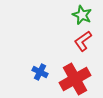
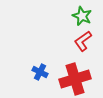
green star: moved 1 px down
red cross: rotated 12 degrees clockwise
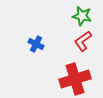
green star: rotated 12 degrees counterclockwise
blue cross: moved 4 px left, 28 px up
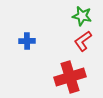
blue cross: moved 9 px left, 3 px up; rotated 28 degrees counterclockwise
red cross: moved 5 px left, 2 px up
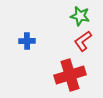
green star: moved 2 px left
red cross: moved 2 px up
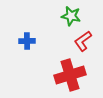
green star: moved 9 px left
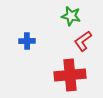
red cross: rotated 12 degrees clockwise
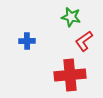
green star: moved 1 px down
red L-shape: moved 1 px right
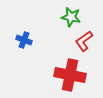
blue cross: moved 3 px left, 1 px up; rotated 21 degrees clockwise
red cross: rotated 16 degrees clockwise
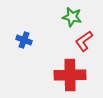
green star: moved 1 px right
red cross: rotated 12 degrees counterclockwise
